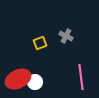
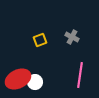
gray cross: moved 6 px right, 1 px down
yellow square: moved 3 px up
pink line: moved 1 px left, 2 px up; rotated 15 degrees clockwise
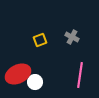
red ellipse: moved 5 px up
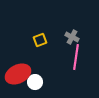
pink line: moved 4 px left, 18 px up
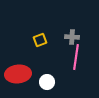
gray cross: rotated 24 degrees counterclockwise
red ellipse: rotated 20 degrees clockwise
white circle: moved 12 px right
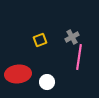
gray cross: rotated 32 degrees counterclockwise
pink line: moved 3 px right
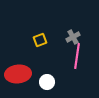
gray cross: moved 1 px right
pink line: moved 2 px left, 1 px up
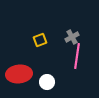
gray cross: moved 1 px left
red ellipse: moved 1 px right
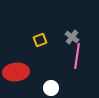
gray cross: rotated 24 degrees counterclockwise
red ellipse: moved 3 px left, 2 px up
white circle: moved 4 px right, 6 px down
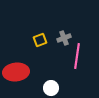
gray cross: moved 8 px left, 1 px down; rotated 32 degrees clockwise
